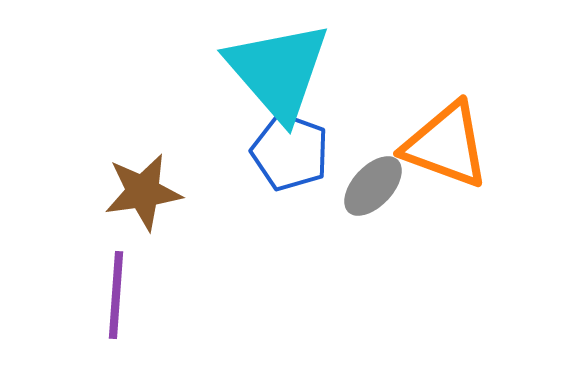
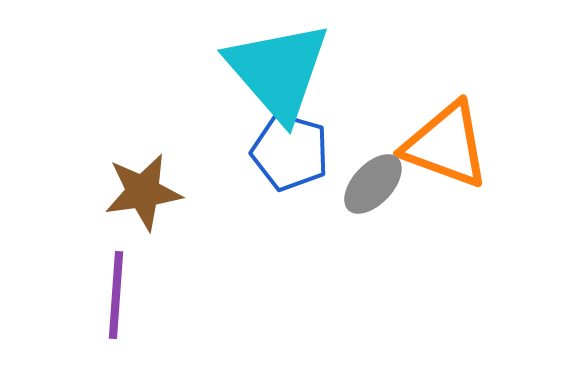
blue pentagon: rotated 4 degrees counterclockwise
gray ellipse: moved 2 px up
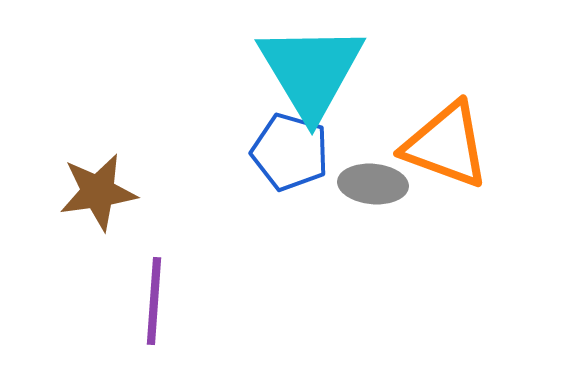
cyan triangle: moved 33 px right; rotated 10 degrees clockwise
gray ellipse: rotated 52 degrees clockwise
brown star: moved 45 px left
purple line: moved 38 px right, 6 px down
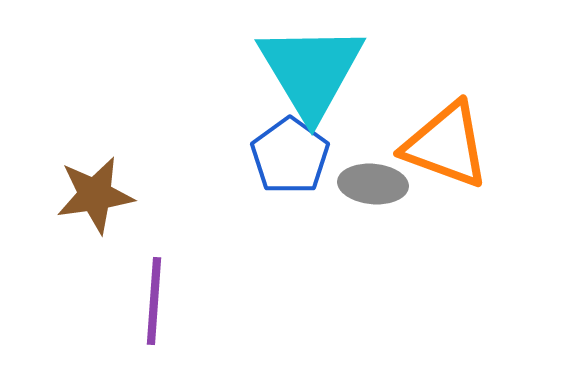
blue pentagon: moved 4 px down; rotated 20 degrees clockwise
brown star: moved 3 px left, 3 px down
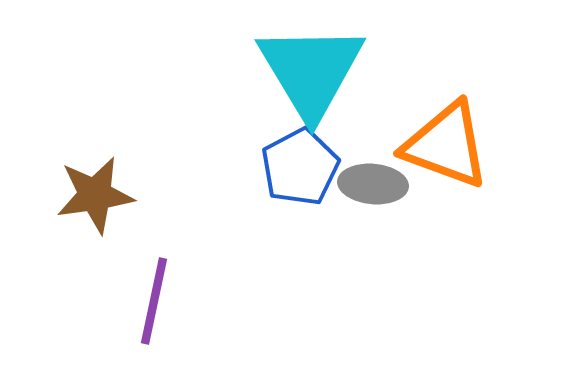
blue pentagon: moved 10 px right, 11 px down; rotated 8 degrees clockwise
purple line: rotated 8 degrees clockwise
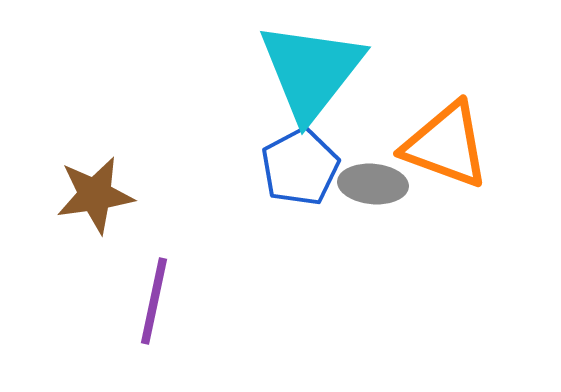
cyan triangle: rotated 9 degrees clockwise
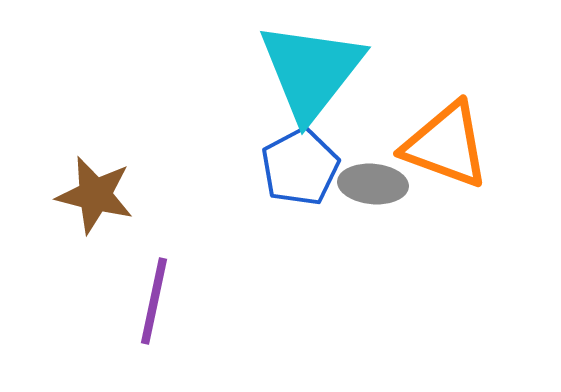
brown star: rotated 22 degrees clockwise
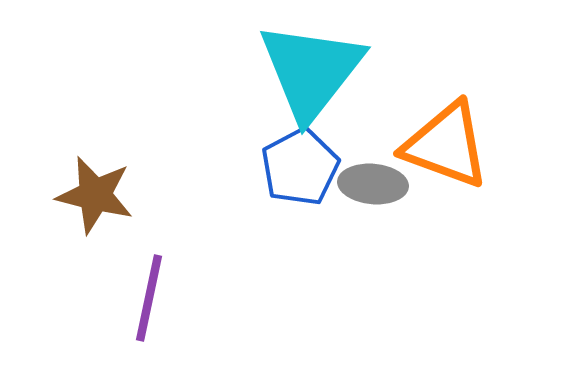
purple line: moved 5 px left, 3 px up
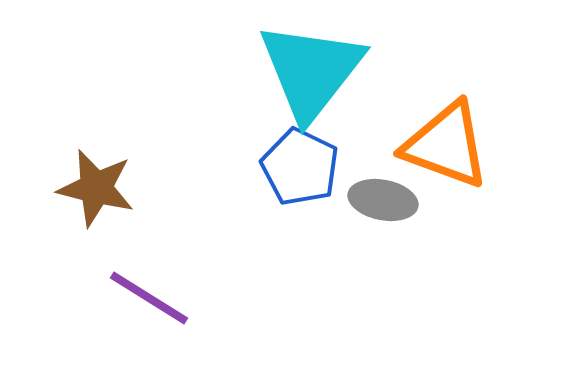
blue pentagon: rotated 18 degrees counterclockwise
gray ellipse: moved 10 px right, 16 px down; rotated 6 degrees clockwise
brown star: moved 1 px right, 7 px up
purple line: rotated 70 degrees counterclockwise
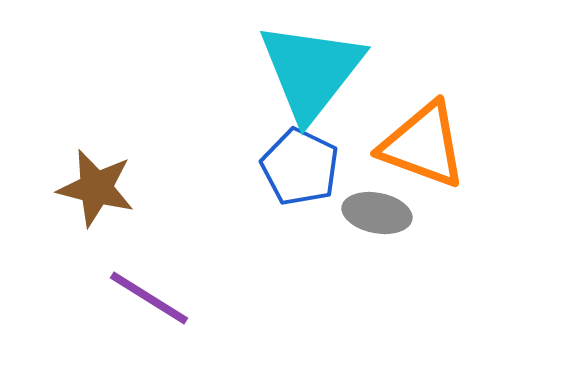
orange triangle: moved 23 px left
gray ellipse: moved 6 px left, 13 px down
